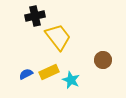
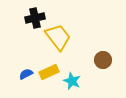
black cross: moved 2 px down
cyan star: moved 1 px right, 1 px down
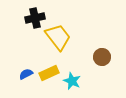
brown circle: moved 1 px left, 3 px up
yellow rectangle: moved 1 px down
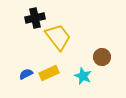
cyan star: moved 11 px right, 5 px up
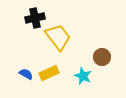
blue semicircle: rotated 56 degrees clockwise
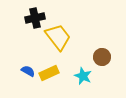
blue semicircle: moved 2 px right, 3 px up
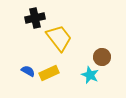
yellow trapezoid: moved 1 px right, 1 px down
cyan star: moved 7 px right, 1 px up
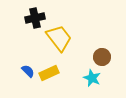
blue semicircle: rotated 16 degrees clockwise
cyan star: moved 2 px right, 3 px down
